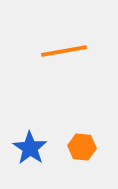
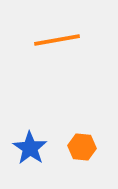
orange line: moved 7 px left, 11 px up
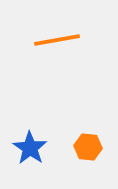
orange hexagon: moved 6 px right
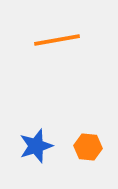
blue star: moved 6 px right, 2 px up; rotated 20 degrees clockwise
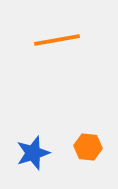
blue star: moved 3 px left, 7 px down
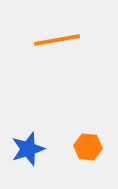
blue star: moved 5 px left, 4 px up
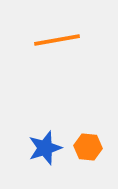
blue star: moved 17 px right, 1 px up
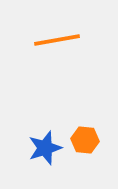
orange hexagon: moved 3 px left, 7 px up
